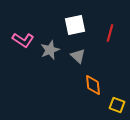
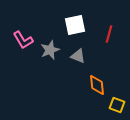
red line: moved 1 px left, 1 px down
pink L-shape: rotated 25 degrees clockwise
gray triangle: rotated 21 degrees counterclockwise
orange diamond: moved 4 px right
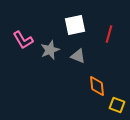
orange diamond: moved 1 px down
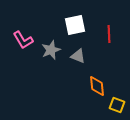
red line: rotated 18 degrees counterclockwise
gray star: moved 1 px right
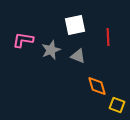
red line: moved 1 px left, 3 px down
pink L-shape: rotated 130 degrees clockwise
orange diamond: rotated 10 degrees counterclockwise
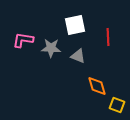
gray star: moved 2 px up; rotated 24 degrees clockwise
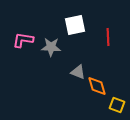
gray star: moved 1 px up
gray triangle: moved 16 px down
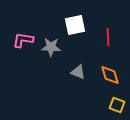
orange diamond: moved 13 px right, 11 px up
